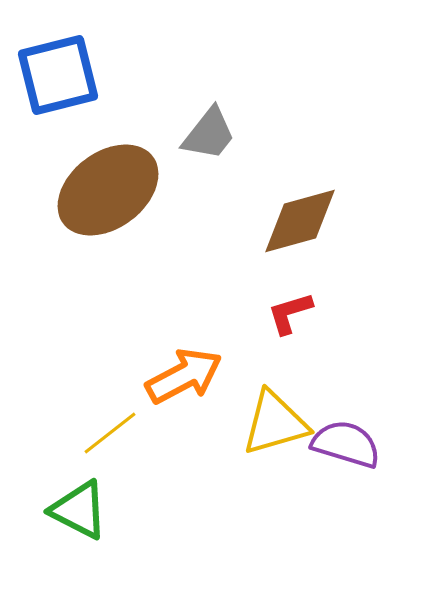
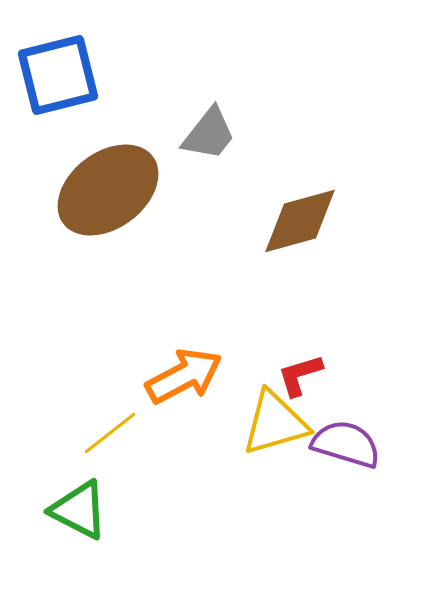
red L-shape: moved 10 px right, 62 px down
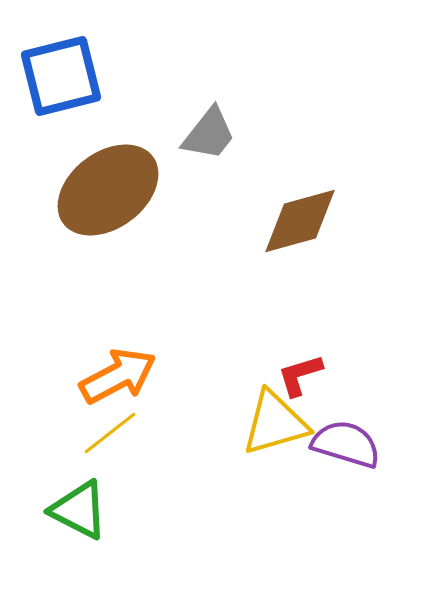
blue square: moved 3 px right, 1 px down
orange arrow: moved 66 px left
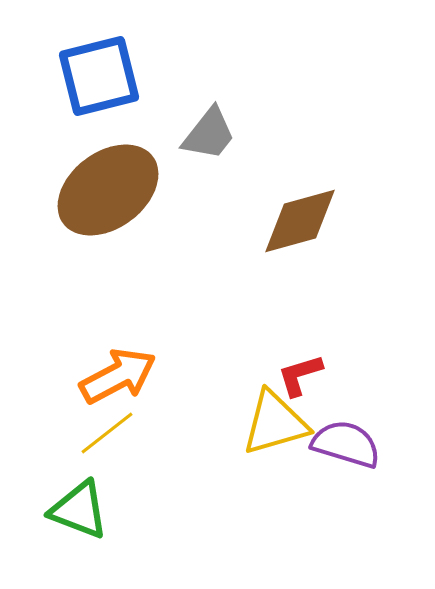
blue square: moved 38 px right
yellow line: moved 3 px left
green triangle: rotated 6 degrees counterclockwise
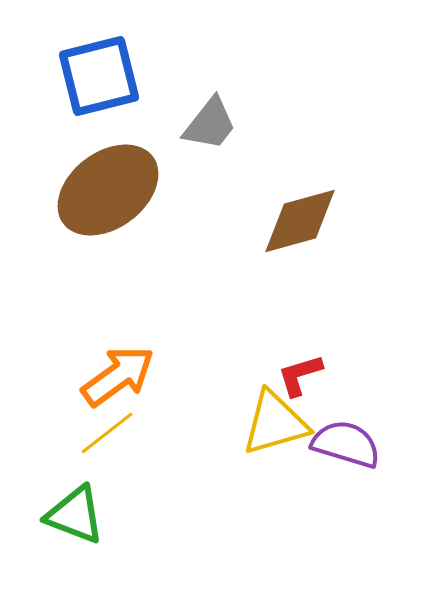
gray trapezoid: moved 1 px right, 10 px up
orange arrow: rotated 8 degrees counterclockwise
green triangle: moved 4 px left, 5 px down
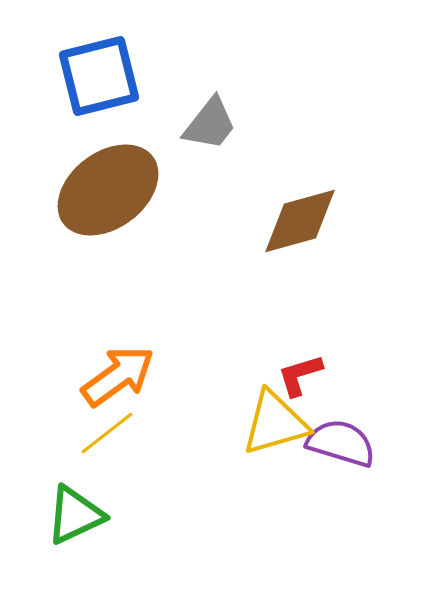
purple semicircle: moved 5 px left, 1 px up
green triangle: rotated 46 degrees counterclockwise
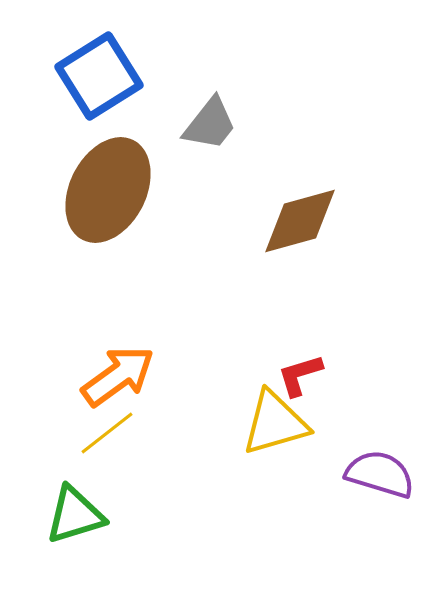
blue square: rotated 18 degrees counterclockwise
brown ellipse: rotated 26 degrees counterclockwise
purple semicircle: moved 39 px right, 31 px down
green triangle: rotated 8 degrees clockwise
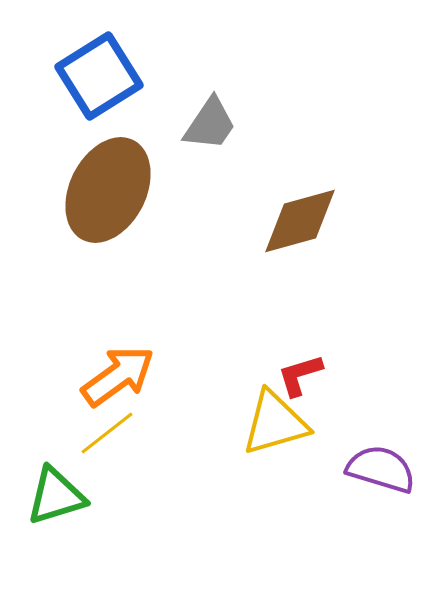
gray trapezoid: rotated 4 degrees counterclockwise
purple semicircle: moved 1 px right, 5 px up
green triangle: moved 19 px left, 19 px up
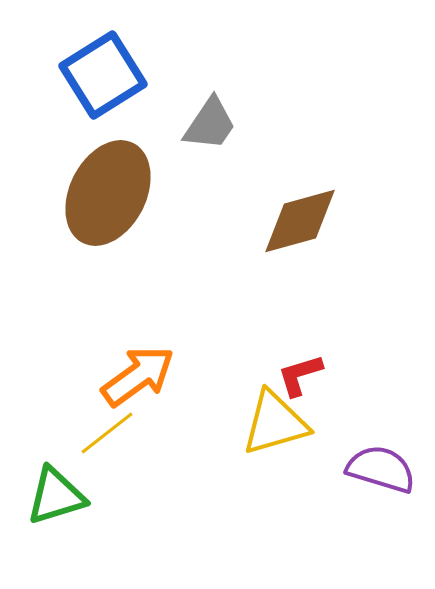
blue square: moved 4 px right, 1 px up
brown ellipse: moved 3 px down
orange arrow: moved 20 px right
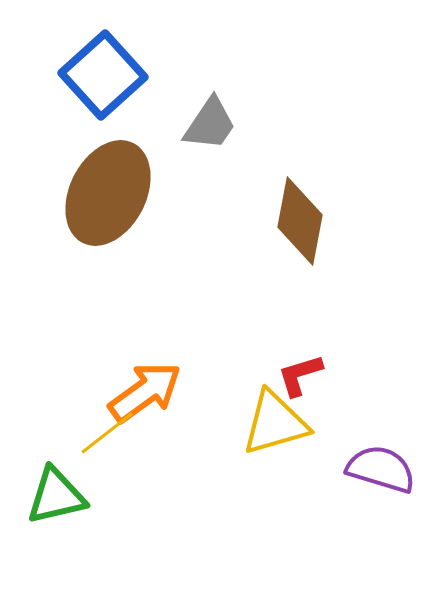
blue square: rotated 10 degrees counterclockwise
brown diamond: rotated 64 degrees counterclockwise
orange arrow: moved 7 px right, 16 px down
green triangle: rotated 4 degrees clockwise
